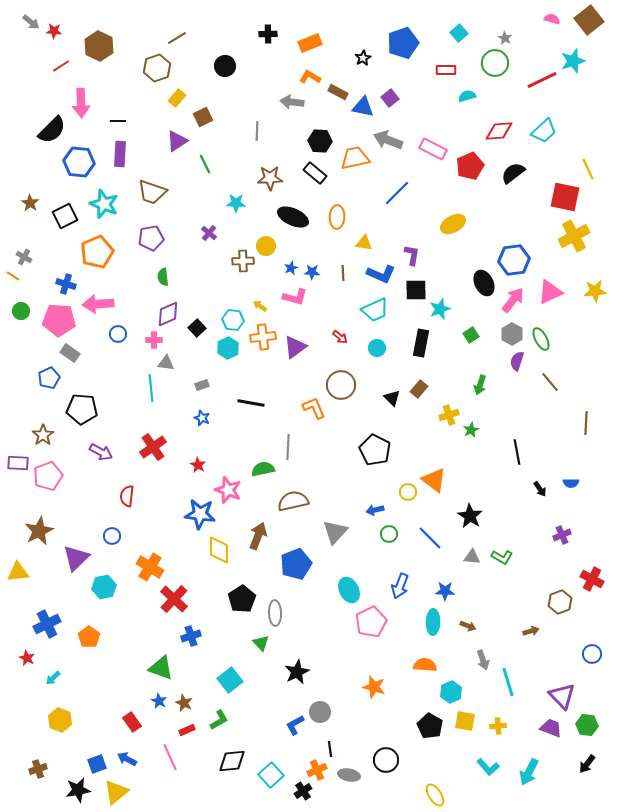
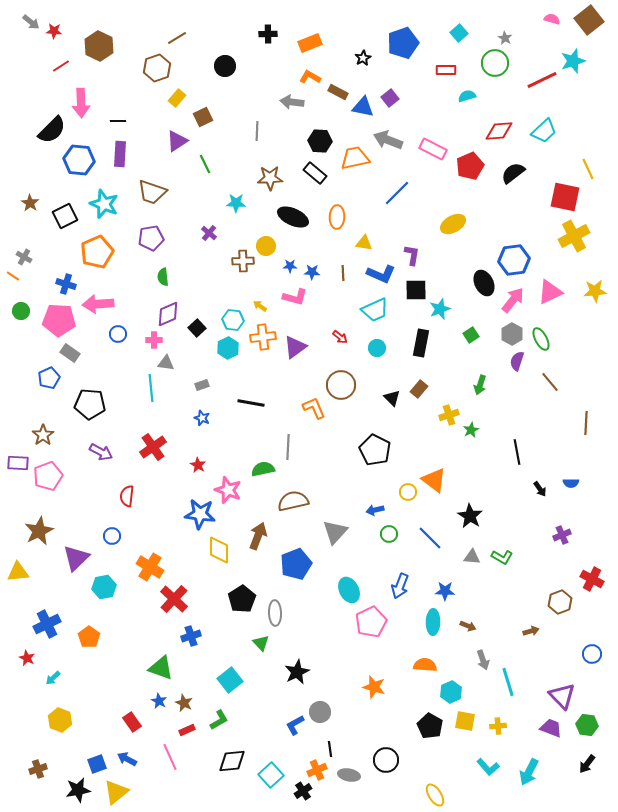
blue hexagon at (79, 162): moved 2 px up
blue star at (291, 268): moved 1 px left, 2 px up; rotated 24 degrees clockwise
black pentagon at (82, 409): moved 8 px right, 5 px up
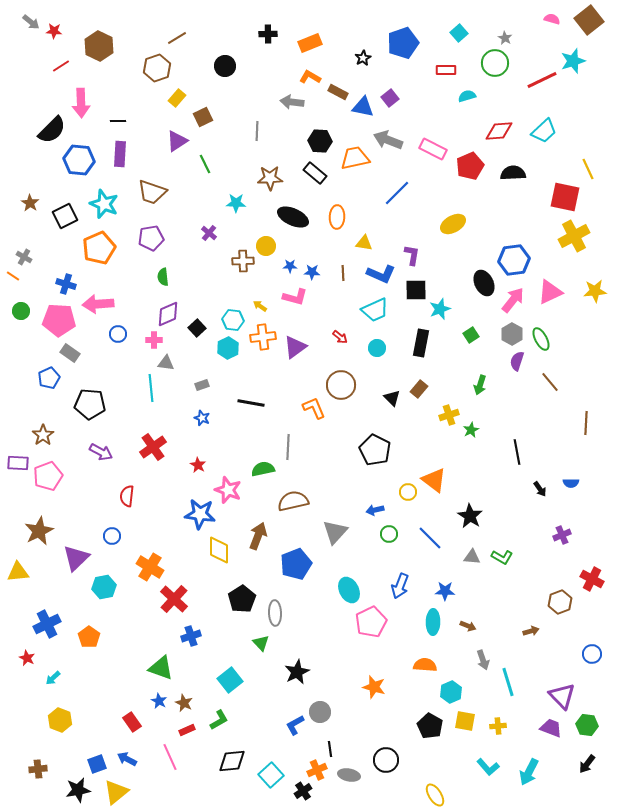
black semicircle at (513, 173): rotated 35 degrees clockwise
orange pentagon at (97, 252): moved 2 px right, 4 px up
brown cross at (38, 769): rotated 12 degrees clockwise
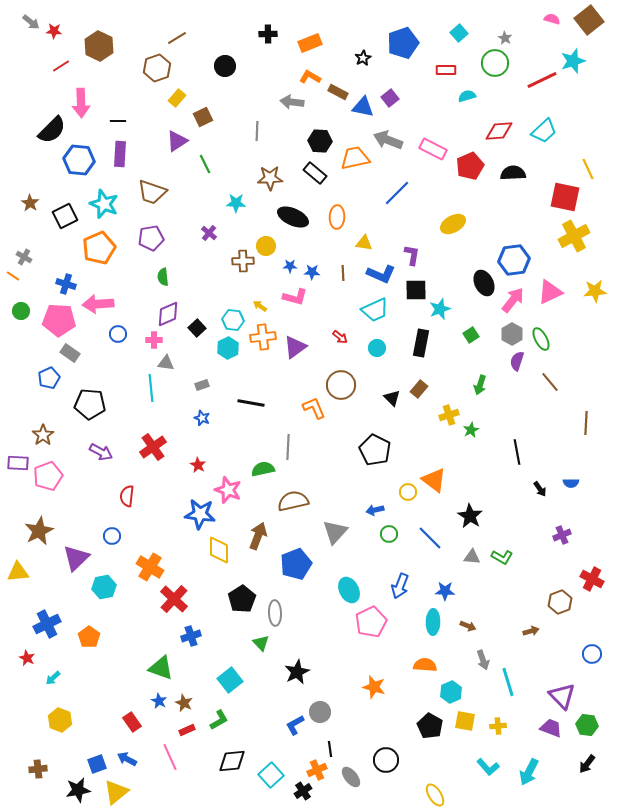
gray ellipse at (349, 775): moved 2 px right, 2 px down; rotated 40 degrees clockwise
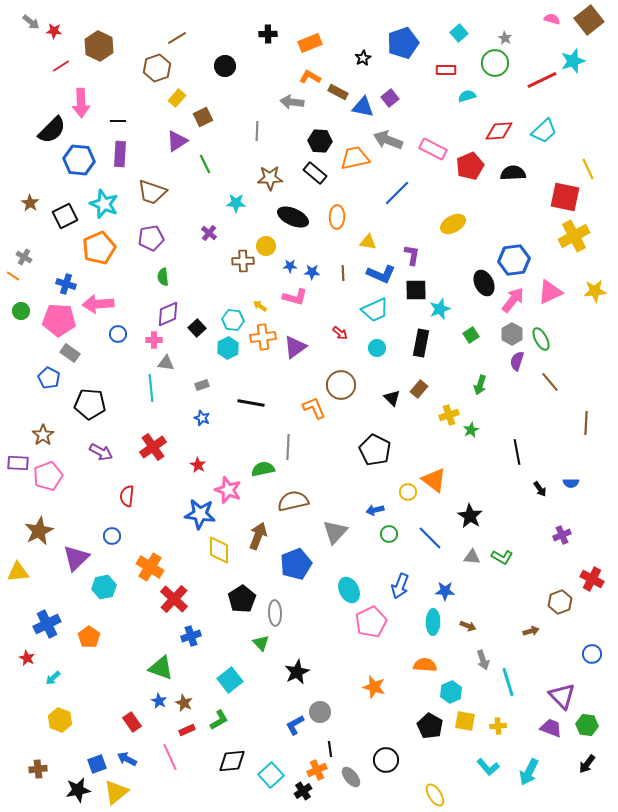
yellow triangle at (364, 243): moved 4 px right, 1 px up
red arrow at (340, 337): moved 4 px up
blue pentagon at (49, 378): rotated 20 degrees counterclockwise
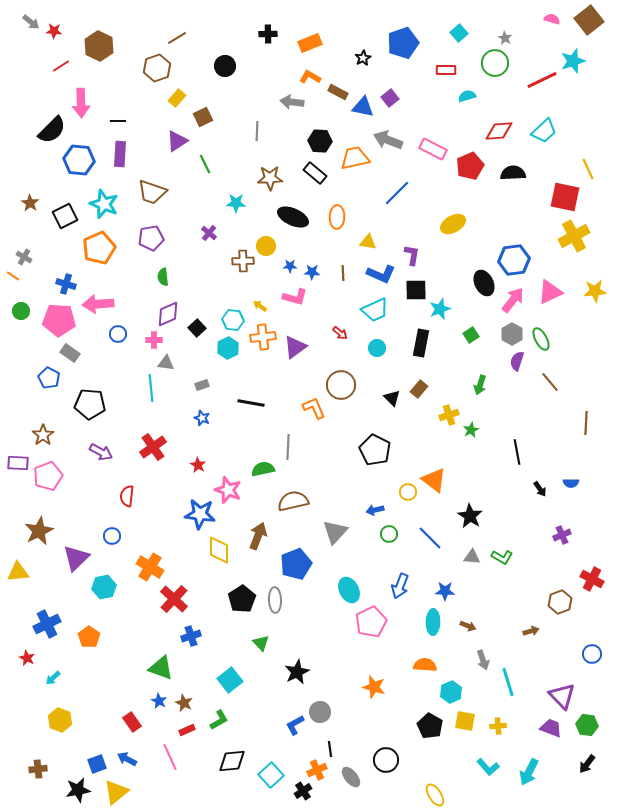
gray ellipse at (275, 613): moved 13 px up
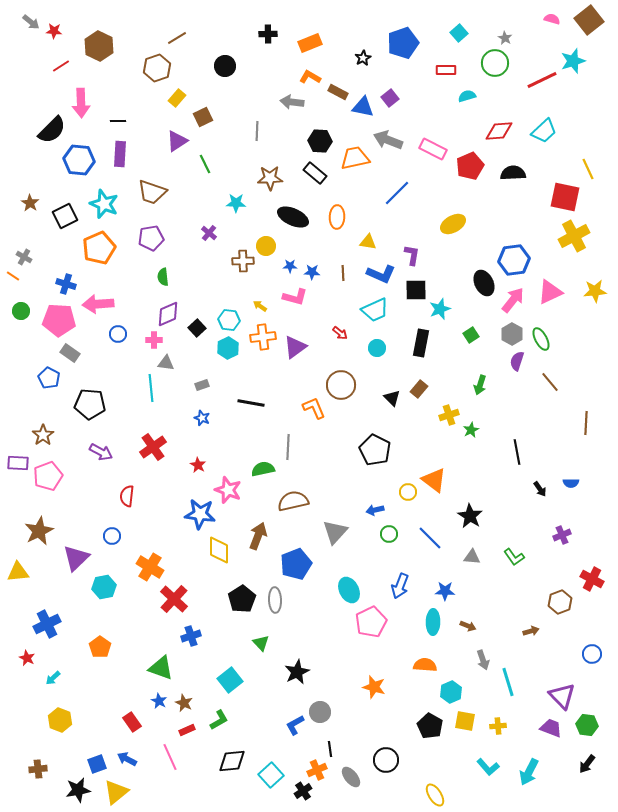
cyan hexagon at (233, 320): moved 4 px left
green L-shape at (502, 557): moved 12 px right; rotated 25 degrees clockwise
orange pentagon at (89, 637): moved 11 px right, 10 px down
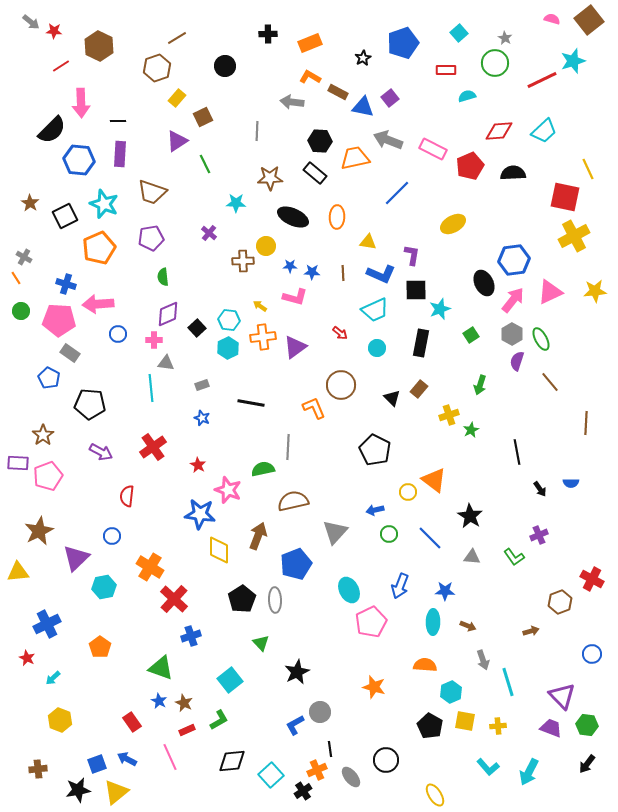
orange line at (13, 276): moved 3 px right, 2 px down; rotated 24 degrees clockwise
purple cross at (562, 535): moved 23 px left
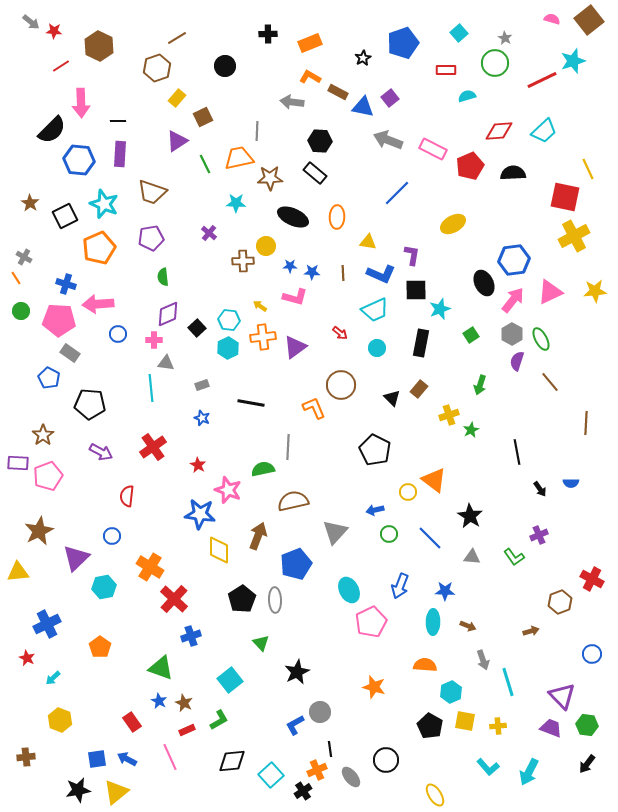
orange trapezoid at (355, 158): moved 116 px left
blue square at (97, 764): moved 5 px up; rotated 12 degrees clockwise
brown cross at (38, 769): moved 12 px left, 12 px up
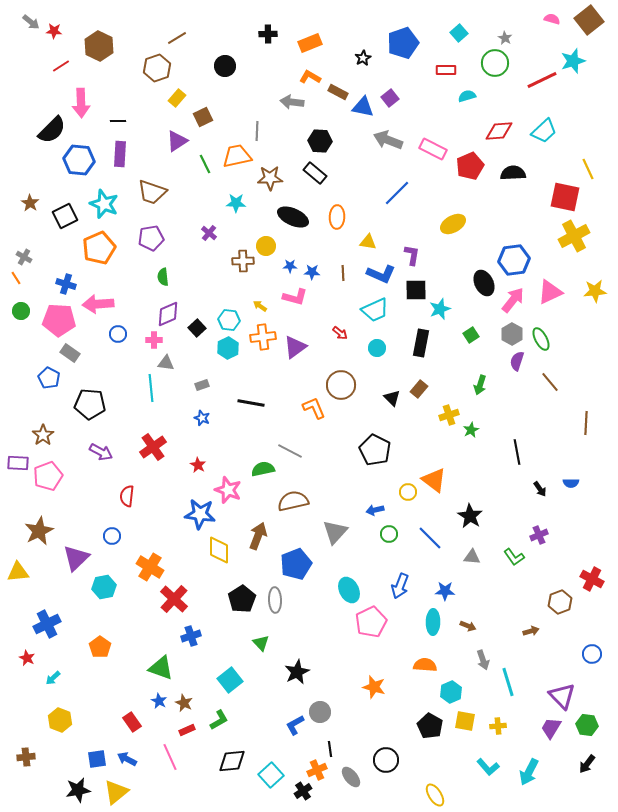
orange trapezoid at (239, 158): moved 2 px left, 2 px up
gray line at (288, 447): moved 2 px right, 4 px down; rotated 65 degrees counterclockwise
purple trapezoid at (551, 728): rotated 80 degrees counterclockwise
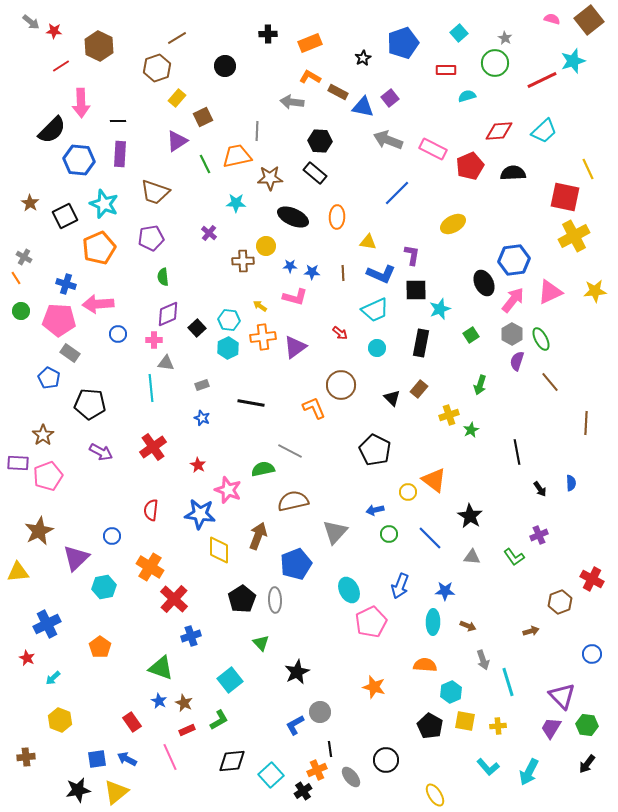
brown trapezoid at (152, 192): moved 3 px right
blue semicircle at (571, 483): rotated 91 degrees counterclockwise
red semicircle at (127, 496): moved 24 px right, 14 px down
